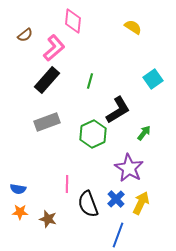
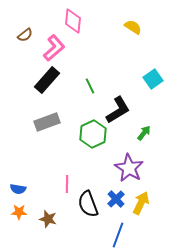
green line: moved 5 px down; rotated 42 degrees counterclockwise
orange star: moved 1 px left
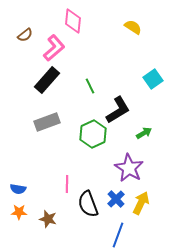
green arrow: rotated 21 degrees clockwise
